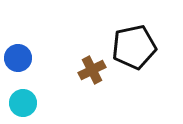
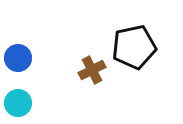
cyan circle: moved 5 px left
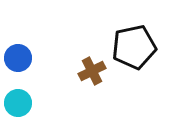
brown cross: moved 1 px down
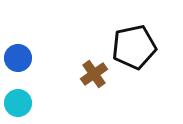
brown cross: moved 2 px right, 3 px down; rotated 8 degrees counterclockwise
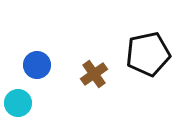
black pentagon: moved 14 px right, 7 px down
blue circle: moved 19 px right, 7 px down
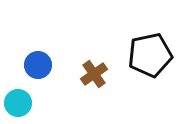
black pentagon: moved 2 px right, 1 px down
blue circle: moved 1 px right
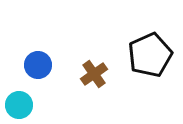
black pentagon: rotated 12 degrees counterclockwise
cyan circle: moved 1 px right, 2 px down
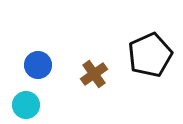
cyan circle: moved 7 px right
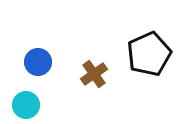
black pentagon: moved 1 px left, 1 px up
blue circle: moved 3 px up
